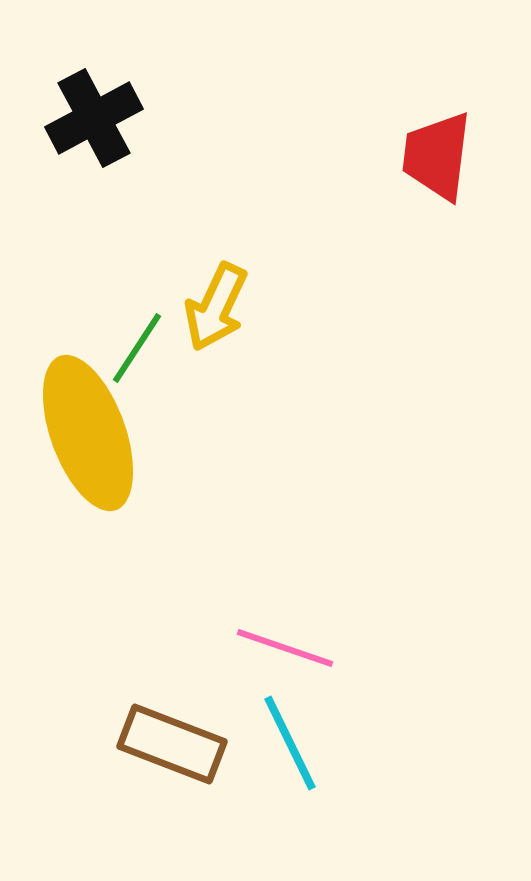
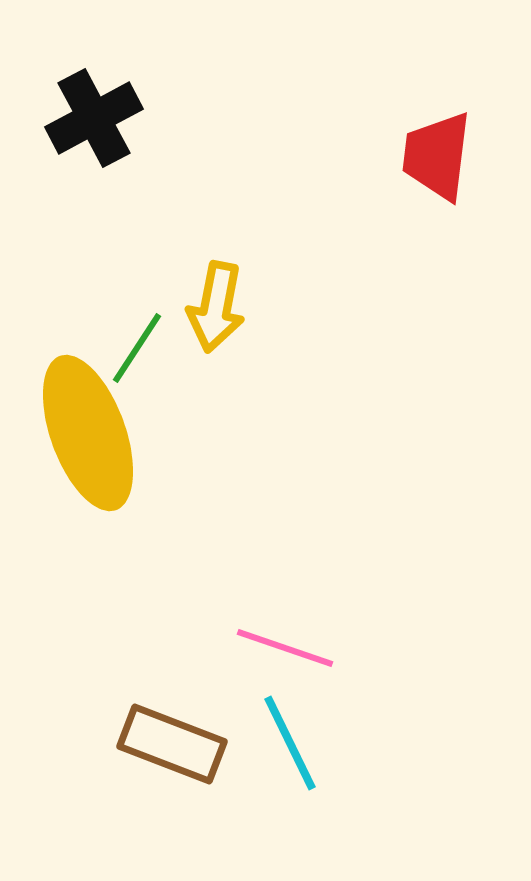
yellow arrow: rotated 14 degrees counterclockwise
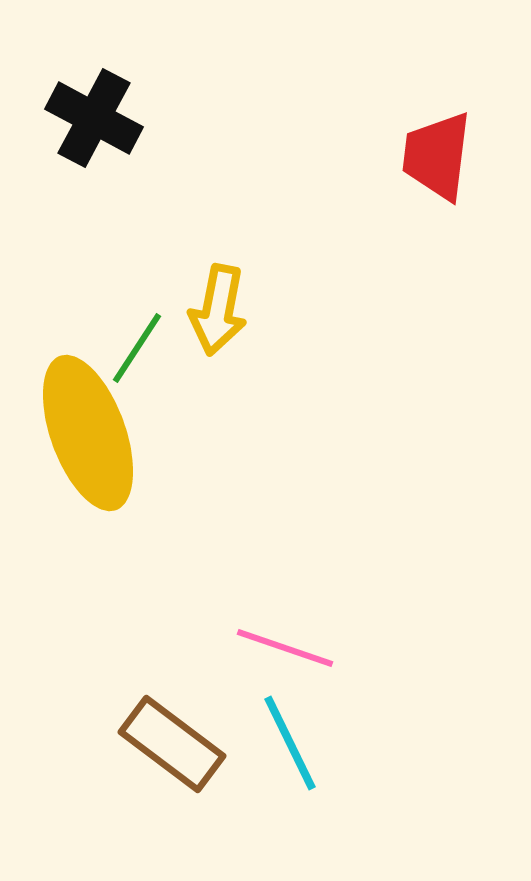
black cross: rotated 34 degrees counterclockwise
yellow arrow: moved 2 px right, 3 px down
brown rectangle: rotated 16 degrees clockwise
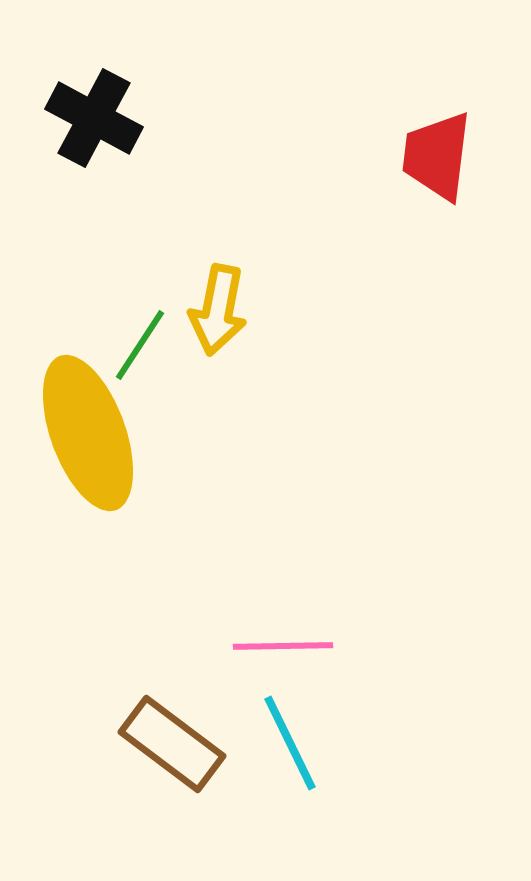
green line: moved 3 px right, 3 px up
pink line: moved 2 px left, 2 px up; rotated 20 degrees counterclockwise
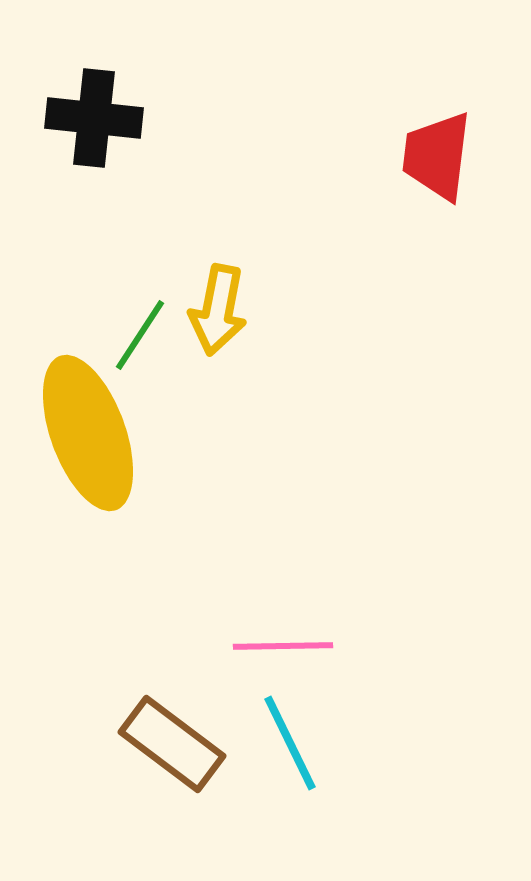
black cross: rotated 22 degrees counterclockwise
green line: moved 10 px up
